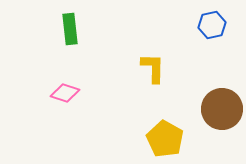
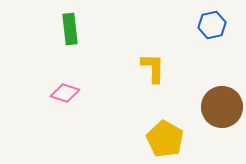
brown circle: moved 2 px up
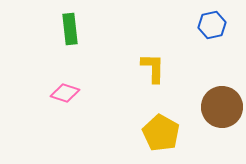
yellow pentagon: moved 4 px left, 6 px up
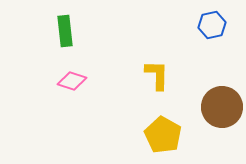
green rectangle: moved 5 px left, 2 px down
yellow L-shape: moved 4 px right, 7 px down
pink diamond: moved 7 px right, 12 px up
yellow pentagon: moved 2 px right, 2 px down
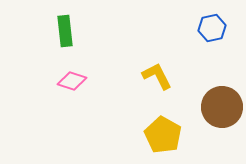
blue hexagon: moved 3 px down
yellow L-shape: moved 1 px down; rotated 28 degrees counterclockwise
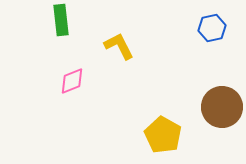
green rectangle: moved 4 px left, 11 px up
yellow L-shape: moved 38 px left, 30 px up
pink diamond: rotated 40 degrees counterclockwise
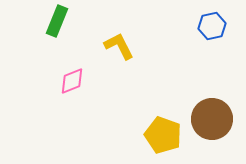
green rectangle: moved 4 px left, 1 px down; rotated 28 degrees clockwise
blue hexagon: moved 2 px up
brown circle: moved 10 px left, 12 px down
yellow pentagon: rotated 9 degrees counterclockwise
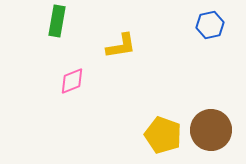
green rectangle: rotated 12 degrees counterclockwise
blue hexagon: moved 2 px left, 1 px up
yellow L-shape: moved 2 px right; rotated 108 degrees clockwise
brown circle: moved 1 px left, 11 px down
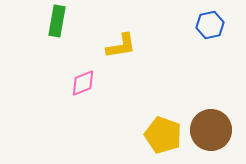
pink diamond: moved 11 px right, 2 px down
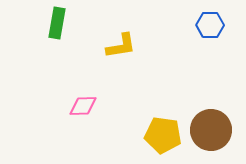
green rectangle: moved 2 px down
blue hexagon: rotated 12 degrees clockwise
pink diamond: moved 23 px down; rotated 20 degrees clockwise
yellow pentagon: rotated 12 degrees counterclockwise
